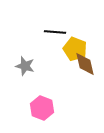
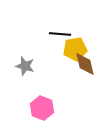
black line: moved 5 px right, 2 px down
yellow pentagon: rotated 30 degrees counterclockwise
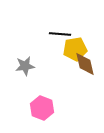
gray star: rotated 24 degrees counterclockwise
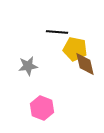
black line: moved 3 px left, 2 px up
yellow pentagon: rotated 20 degrees clockwise
gray star: moved 3 px right
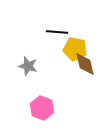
gray star: rotated 24 degrees clockwise
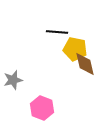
gray star: moved 15 px left, 14 px down; rotated 30 degrees counterclockwise
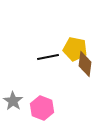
black line: moved 9 px left, 25 px down; rotated 15 degrees counterclockwise
brown diamond: rotated 20 degrees clockwise
gray star: moved 21 px down; rotated 24 degrees counterclockwise
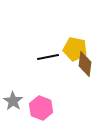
pink hexagon: moved 1 px left
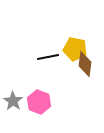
pink hexagon: moved 2 px left, 6 px up
